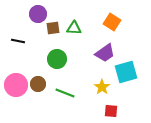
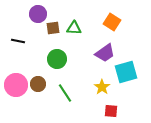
green line: rotated 36 degrees clockwise
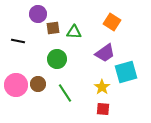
green triangle: moved 4 px down
red square: moved 8 px left, 2 px up
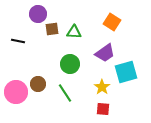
brown square: moved 1 px left, 1 px down
green circle: moved 13 px right, 5 px down
pink circle: moved 7 px down
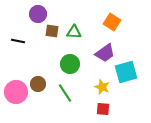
brown square: moved 2 px down; rotated 16 degrees clockwise
yellow star: rotated 14 degrees counterclockwise
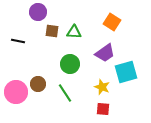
purple circle: moved 2 px up
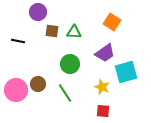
pink circle: moved 2 px up
red square: moved 2 px down
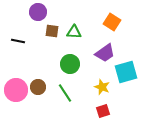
brown circle: moved 3 px down
red square: rotated 24 degrees counterclockwise
